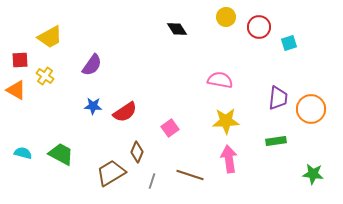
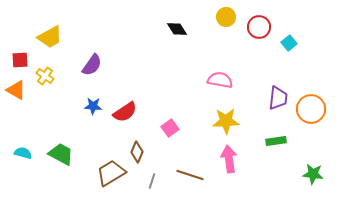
cyan square: rotated 21 degrees counterclockwise
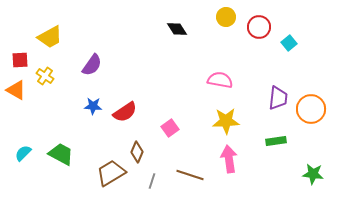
cyan semicircle: rotated 60 degrees counterclockwise
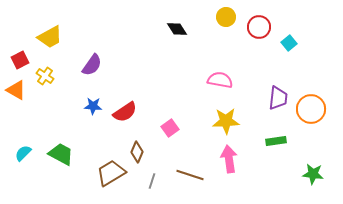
red square: rotated 24 degrees counterclockwise
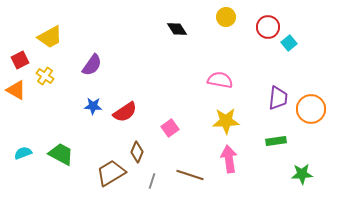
red circle: moved 9 px right
cyan semicircle: rotated 24 degrees clockwise
green star: moved 11 px left; rotated 10 degrees counterclockwise
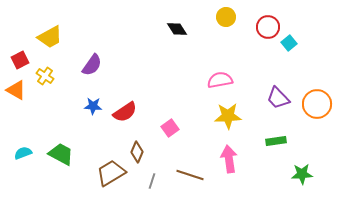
pink semicircle: rotated 20 degrees counterclockwise
purple trapezoid: rotated 130 degrees clockwise
orange circle: moved 6 px right, 5 px up
yellow star: moved 2 px right, 5 px up
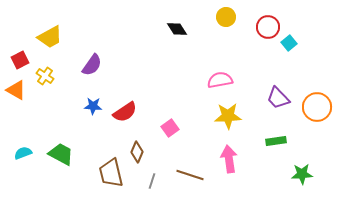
orange circle: moved 3 px down
brown trapezoid: rotated 72 degrees counterclockwise
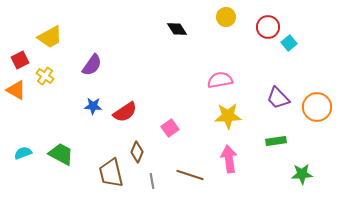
gray line: rotated 28 degrees counterclockwise
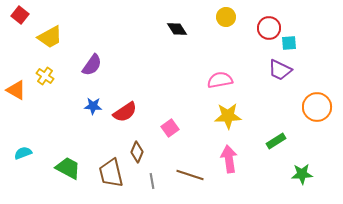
red circle: moved 1 px right, 1 px down
cyan square: rotated 35 degrees clockwise
red square: moved 45 px up; rotated 24 degrees counterclockwise
purple trapezoid: moved 2 px right, 28 px up; rotated 20 degrees counterclockwise
green rectangle: rotated 24 degrees counterclockwise
green trapezoid: moved 7 px right, 14 px down
